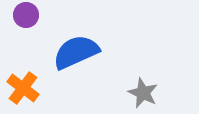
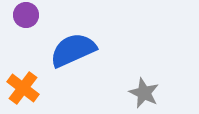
blue semicircle: moved 3 px left, 2 px up
gray star: moved 1 px right
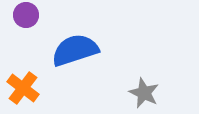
blue semicircle: moved 2 px right; rotated 6 degrees clockwise
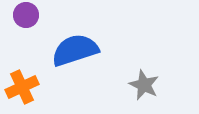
orange cross: moved 1 px left, 1 px up; rotated 28 degrees clockwise
gray star: moved 8 px up
